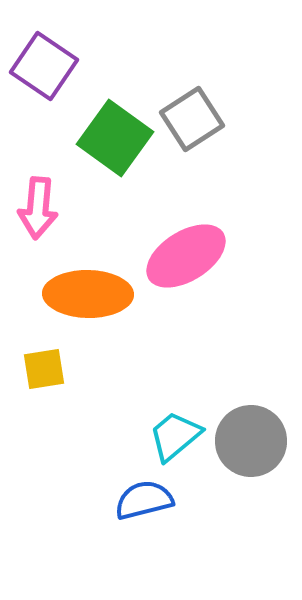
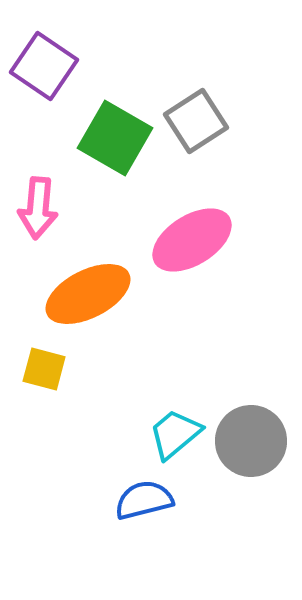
gray square: moved 4 px right, 2 px down
green square: rotated 6 degrees counterclockwise
pink ellipse: moved 6 px right, 16 px up
orange ellipse: rotated 28 degrees counterclockwise
yellow square: rotated 24 degrees clockwise
cyan trapezoid: moved 2 px up
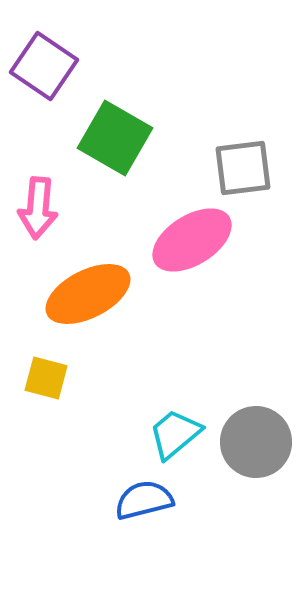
gray square: moved 47 px right, 47 px down; rotated 26 degrees clockwise
yellow square: moved 2 px right, 9 px down
gray circle: moved 5 px right, 1 px down
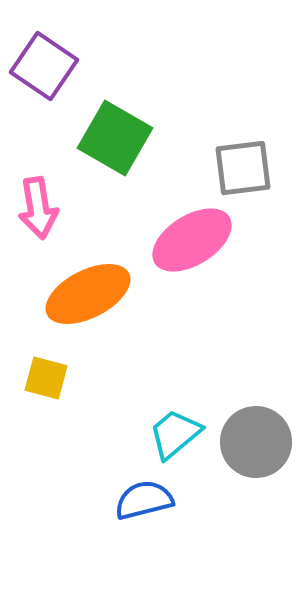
pink arrow: rotated 14 degrees counterclockwise
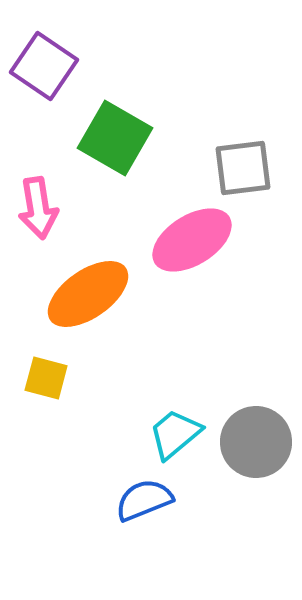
orange ellipse: rotated 8 degrees counterclockwise
blue semicircle: rotated 8 degrees counterclockwise
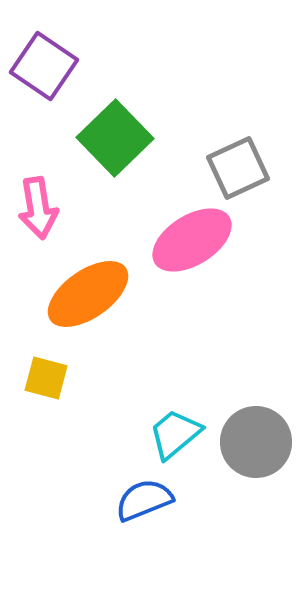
green square: rotated 16 degrees clockwise
gray square: moved 5 px left; rotated 18 degrees counterclockwise
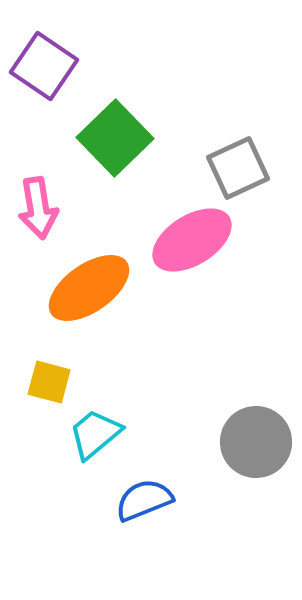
orange ellipse: moved 1 px right, 6 px up
yellow square: moved 3 px right, 4 px down
cyan trapezoid: moved 80 px left
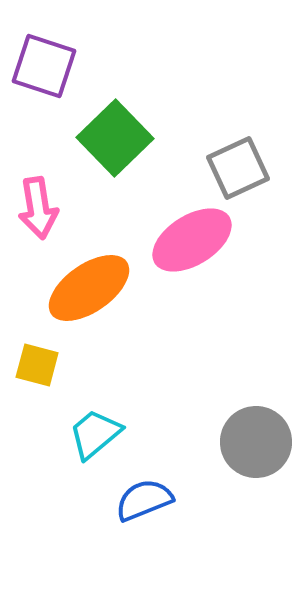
purple square: rotated 16 degrees counterclockwise
yellow square: moved 12 px left, 17 px up
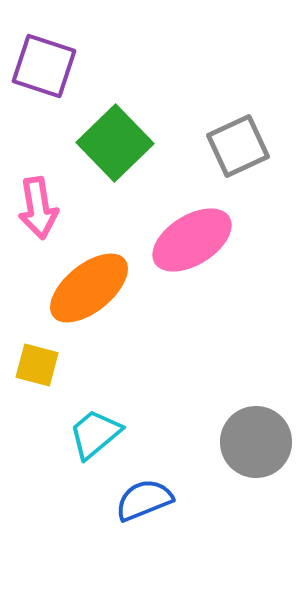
green square: moved 5 px down
gray square: moved 22 px up
orange ellipse: rotated 4 degrees counterclockwise
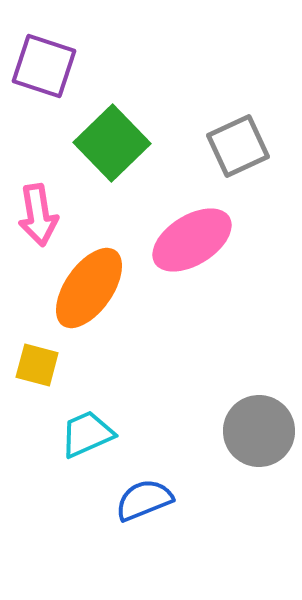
green square: moved 3 px left
pink arrow: moved 7 px down
orange ellipse: rotated 16 degrees counterclockwise
cyan trapezoid: moved 8 px left; rotated 16 degrees clockwise
gray circle: moved 3 px right, 11 px up
